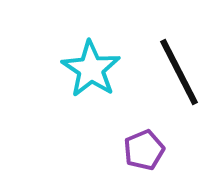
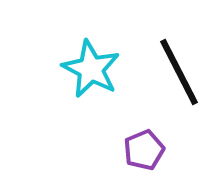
cyan star: rotated 6 degrees counterclockwise
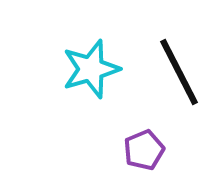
cyan star: rotated 28 degrees clockwise
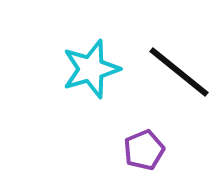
black line: rotated 24 degrees counterclockwise
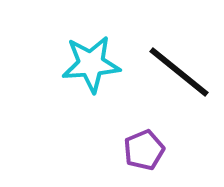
cyan star: moved 5 px up; rotated 12 degrees clockwise
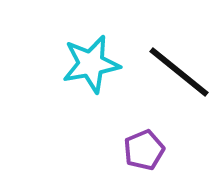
cyan star: rotated 6 degrees counterclockwise
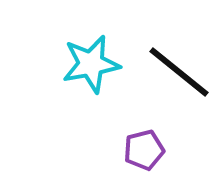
purple pentagon: rotated 9 degrees clockwise
